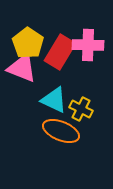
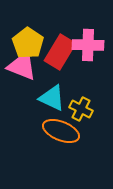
pink triangle: moved 2 px up
cyan triangle: moved 2 px left, 2 px up
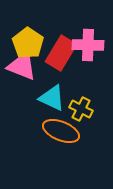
red rectangle: moved 1 px right, 1 px down
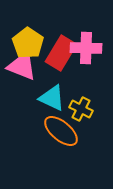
pink cross: moved 2 px left, 3 px down
orange ellipse: rotated 18 degrees clockwise
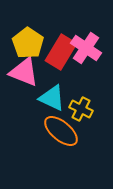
pink cross: rotated 32 degrees clockwise
red rectangle: moved 1 px up
pink triangle: moved 2 px right, 6 px down
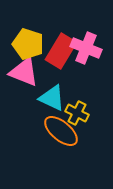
yellow pentagon: moved 1 px down; rotated 16 degrees counterclockwise
pink cross: rotated 12 degrees counterclockwise
red rectangle: moved 1 px up
yellow cross: moved 4 px left, 4 px down
